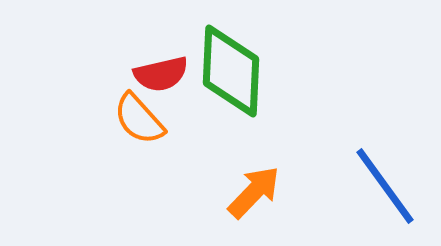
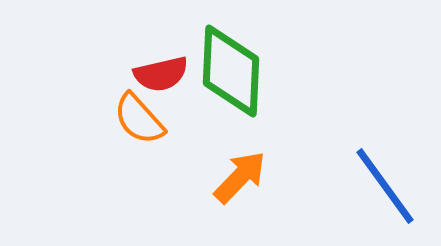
orange arrow: moved 14 px left, 15 px up
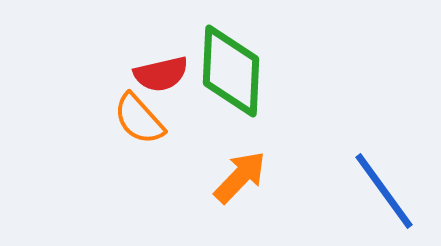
blue line: moved 1 px left, 5 px down
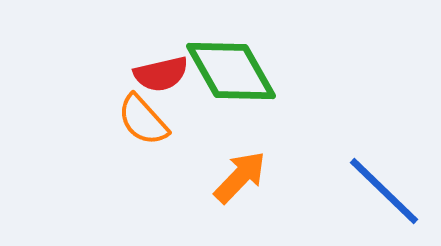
green diamond: rotated 32 degrees counterclockwise
orange semicircle: moved 4 px right, 1 px down
blue line: rotated 10 degrees counterclockwise
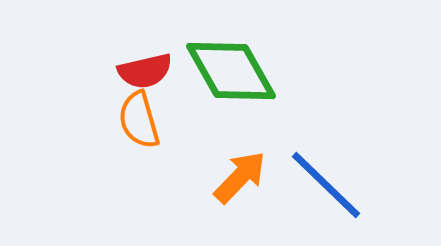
red semicircle: moved 16 px left, 3 px up
orange semicircle: moved 4 px left; rotated 26 degrees clockwise
blue line: moved 58 px left, 6 px up
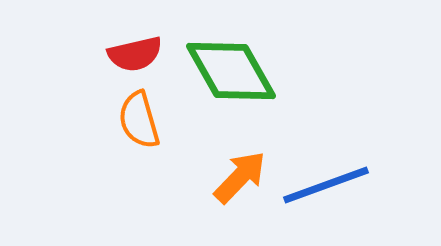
red semicircle: moved 10 px left, 17 px up
blue line: rotated 64 degrees counterclockwise
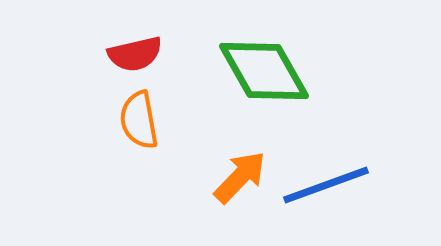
green diamond: moved 33 px right
orange semicircle: rotated 6 degrees clockwise
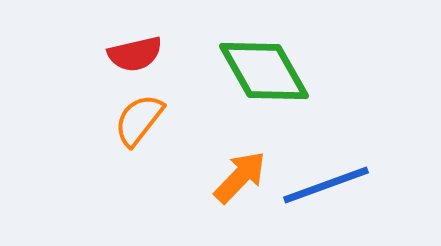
orange semicircle: rotated 48 degrees clockwise
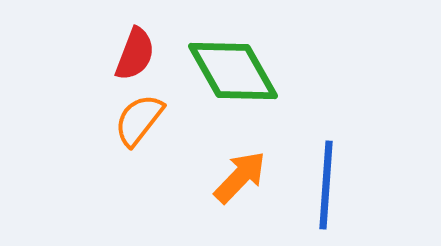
red semicircle: rotated 56 degrees counterclockwise
green diamond: moved 31 px left
blue line: rotated 66 degrees counterclockwise
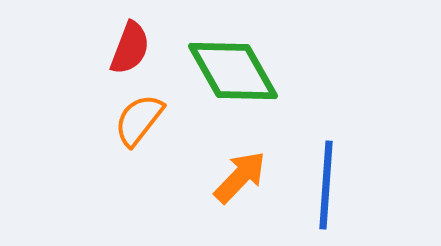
red semicircle: moved 5 px left, 6 px up
